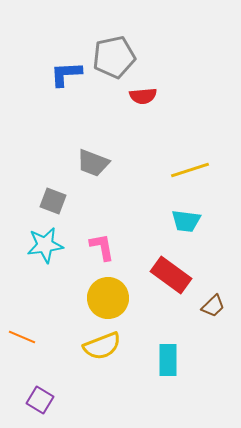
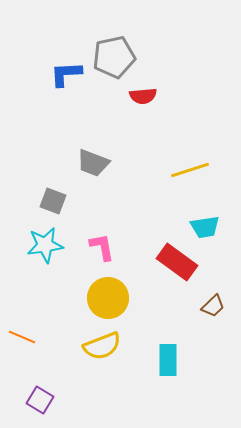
cyan trapezoid: moved 19 px right, 6 px down; rotated 16 degrees counterclockwise
red rectangle: moved 6 px right, 13 px up
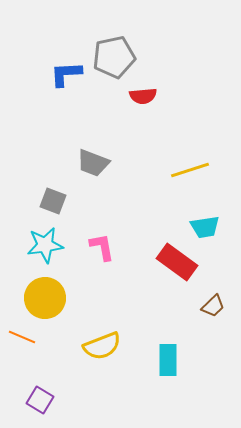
yellow circle: moved 63 px left
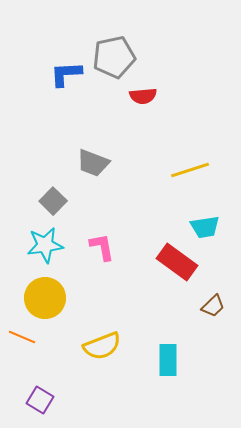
gray square: rotated 24 degrees clockwise
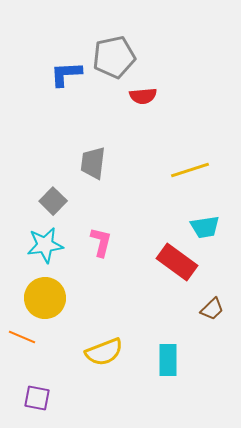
gray trapezoid: rotated 76 degrees clockwise
pink L-shape: moved 1 px left, 5 px up; rotated 24 degrees clockwise
brown trapezoid: moved 1 px left, 3 px down
yellow semicircle: moved 2 px right, 6 px down
purple square: moved 3 px left, 2 px up; rotated 20 degrees counterclockwise
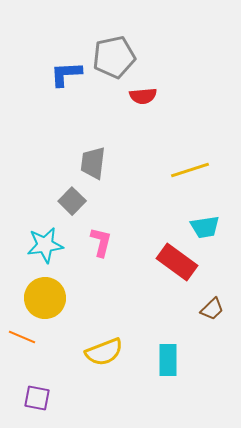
gray square: moved 19 px right
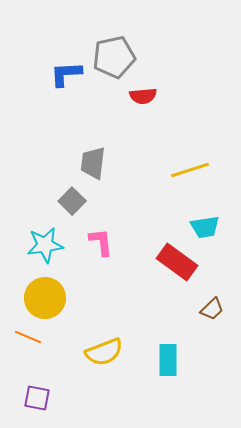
pink L-shape: rotated 20 degrees counterclockwise
orange line: moved 6 px right
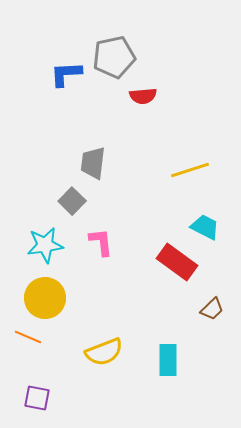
cyan trapezoid: rotated 144 degrees counterclockwise
